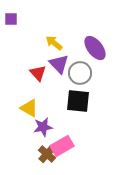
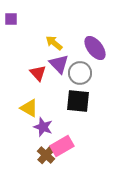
purple star: rotated 30 degrees clockwise
brown cross: moved 1 px left, 1 px down
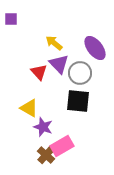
red triangle: moved 1 px right, 1 px up
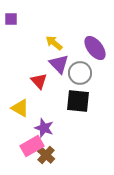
red triangle: moved 9 px down
yellow triangle: moved 9 px left
purple star: moved 1 px right, 1 px down
pink rectangle: moved 30 px left
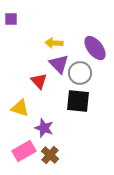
yellow arrow: rotated 36 degrees counterclockwise
yellow triangle: rotated 12 degrees counterclockwise
pink rectangle: moved 8 px left, 5 px down
brown cross: moved 4 px right
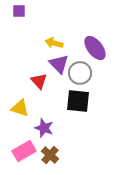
purple square: moved 8 px right, 8 px up
yellow arrow: rotated 12 degrees clockwise
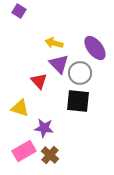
purple square: rotated 32 degrees clockwise
purple star: rotated 12 degrees counterclockwise
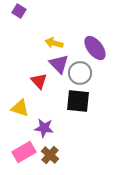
pink rectangle: moved 1 px down
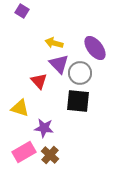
purple square: moved 3 px right
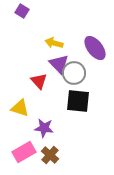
gray circle: moved 6 px left
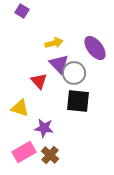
yellow arrow: rotated 150 degrees clockwise
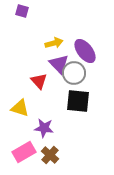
purple square: rotated 16 degrees counterclockwise
purple ellipse: moved 10 px left, 3 px down
